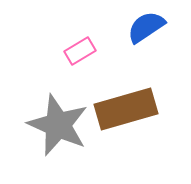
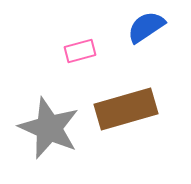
pink rectangle: rotated 16 degrees clockwise
gray star: moved 9 px left, 3 px down
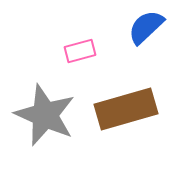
blue semicircle: rotated 9 degrees counterclockwise
gray star: moved 4 px left, 13 px up
